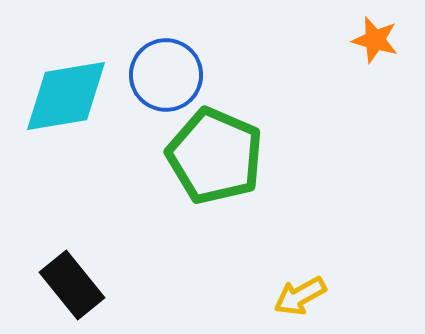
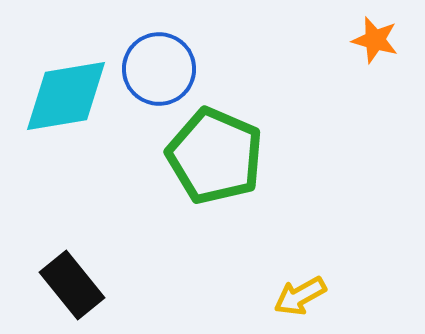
blue circle: moved 7 px left, 6 px up
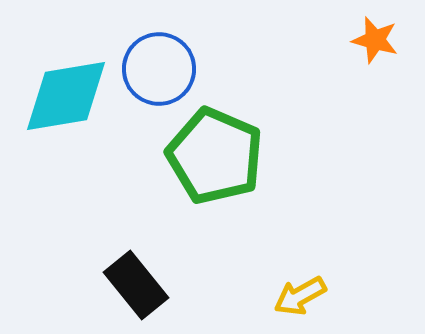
black rectangle: moved 64 px right
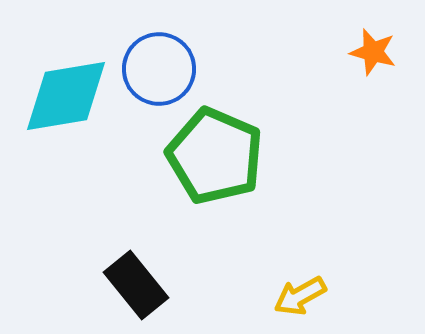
orange star: moved 2 px left, 12 px down
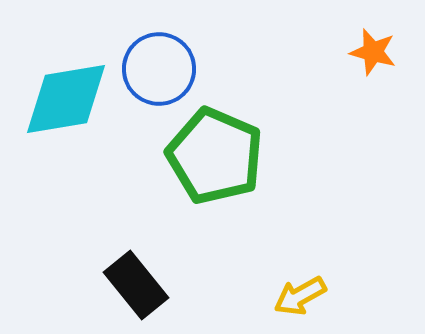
cyan diamond: moved 3 px down
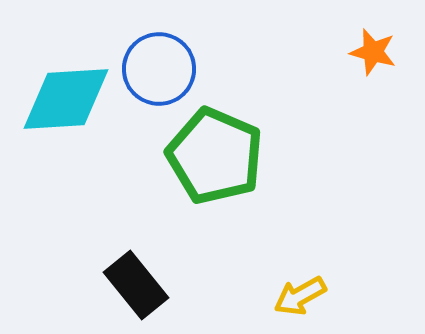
cyan diamond: rotated 6 degrees clockwise
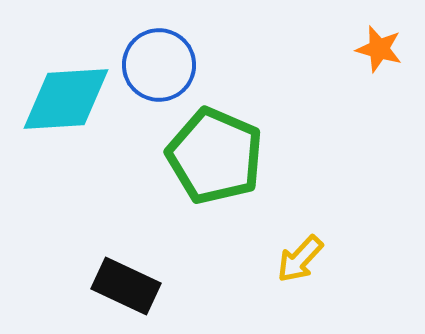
orange star: moved 6 px right, 3 px up
blue circle: moved 4 px up
black rectangle: moved 10 px left, 1 px down; rotated 26 degrees counterclockwise
yellow arrow: moved 37 px up; rotated 18 degrees counterclockwise
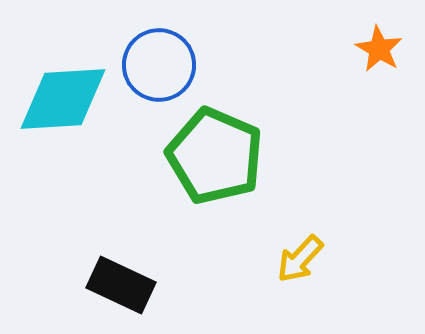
orange star: rotated 15 degrees clockwise
cyan diamond: moved 3 px left
black rectangle: moved 5 px left, 1 px up
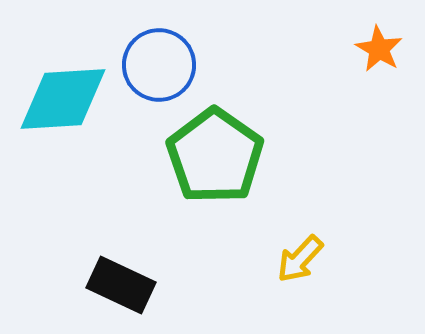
green pentagon: rotated 12 degrees clockwise
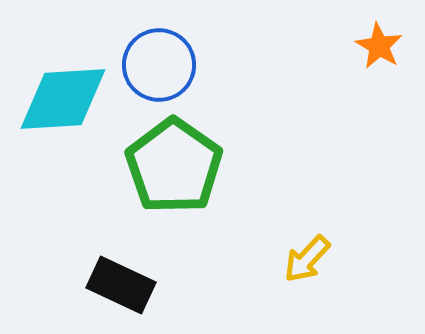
orange star: moved 3 px up
green pentagon: moved 41 px left, 10 px down
yellow arrow: moved 7 px right
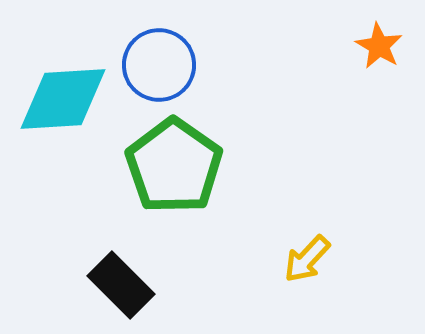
black rectangle: rotated 20 degrees clockwise
